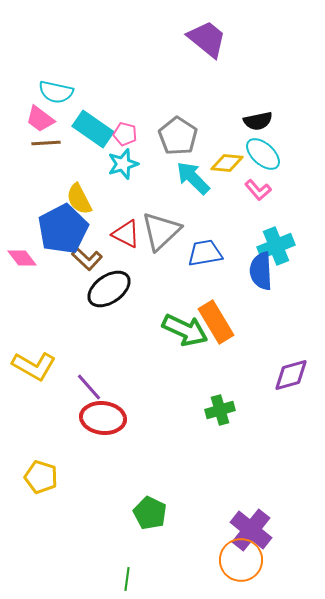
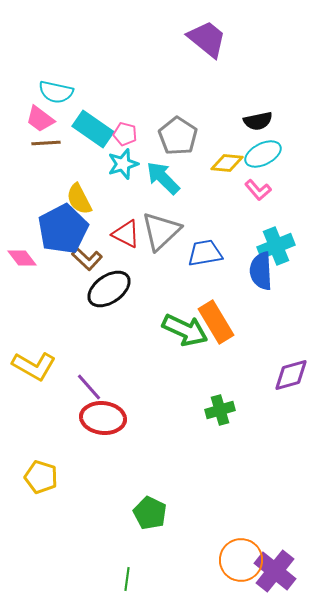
cyan ellipse: rotated 69 degrees counterclockwise
cyan arrow: moved 30 px left
purple cross: moved 24 px right, 41 px down
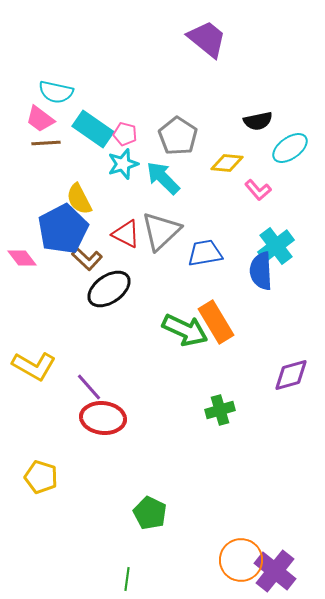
cyan ellipse: moved 27 px right, 6 px up; rotated 9 degrees counterclockwise
cyan cross: rotated 15 degrees counterclockwise
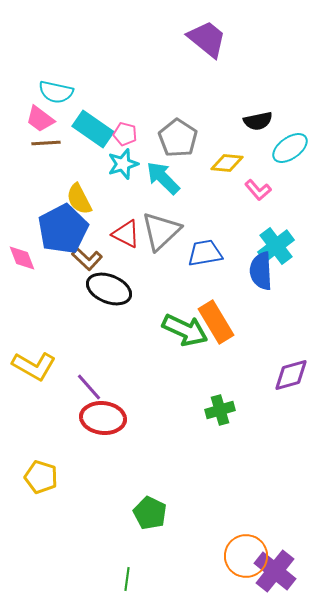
gray pentagon: moved 2 px down
pink diamond: rotated 16 degrees clockwise
black ellipse: rotated 57 degrees clockwise
orange circle: moved 5 px right, 4 px up
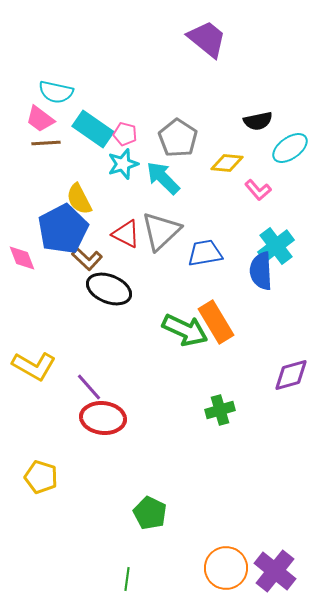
orange circle: moved 20 px left, 12 px down
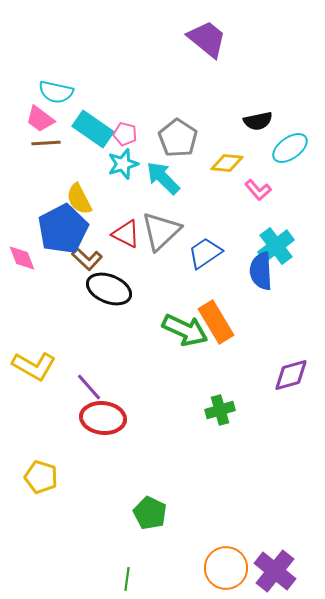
blue trapezoid: rotated 24 degrees counterclockwise
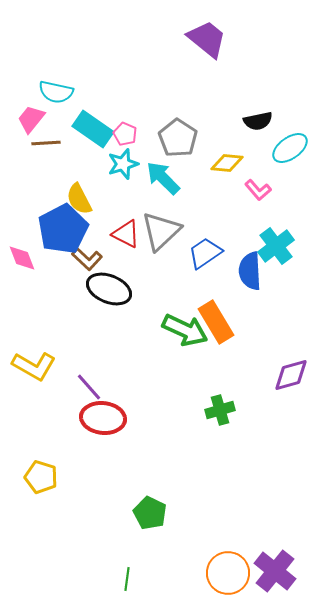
pink trapezoid: moved 9 px left; rotated 92 degrees clockwise
pink pentagon: rotated 10 degrees clockwise
blue semicircle: moved 11 px left
orange circle: moved 2 px right, 5 px down
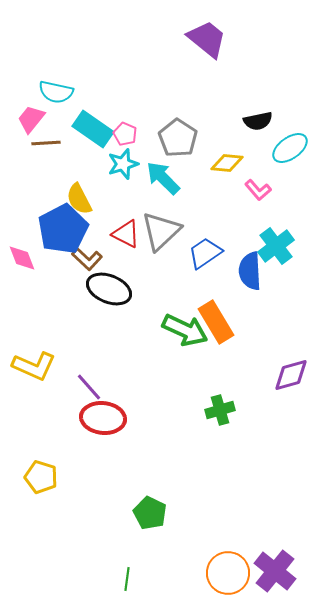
yellow L-shape: rotated 6 degrees counterclockwise
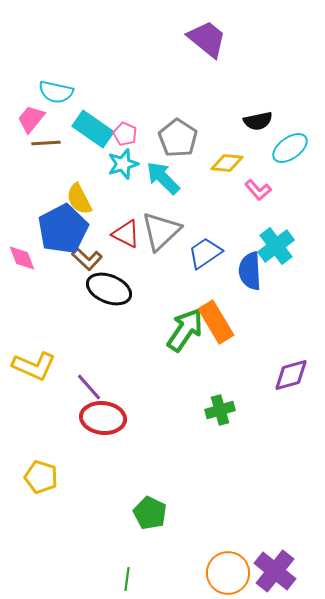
green arrow: rotated 81 degrees counterclockwise
